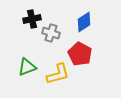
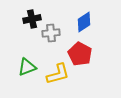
gray cross: rotated 24 degrees counterclockwise
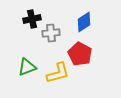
yellow L-shape: moved 1 px up
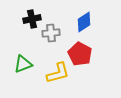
green triangle: moved 4 px left, 3 px up
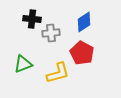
black cross: rotated 18 degrees clockwise
red pentagon: moved 2 px right, 1 px up
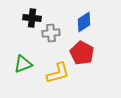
black cross: moved 1 px up
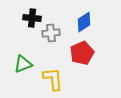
red pentagon: rotated 20 degrees clockwise
yellow L-shape: moved 5 px left, 6 px down; rotated 80 degrees counterclockwise
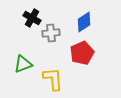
black cross: rotated 24 degrees clockwise
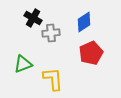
black cross: moved 1 px right
red pentagon: moved 9 px right
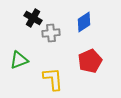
red pentagon: moved 1 px left, 8 px down
green triangle: moved 4 px left, 4 px up
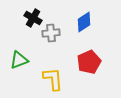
red pentagon: moved 1 px left, 1 px down
